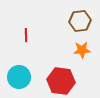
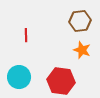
orange star: rotated 24 degrees clockwise
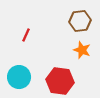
red line: rotated 24 degrees clockwise
red hexagon: moved 1 px left
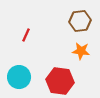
orange star: moved 1 px left, 1 px down; rotated 12 degrees counterclockwise
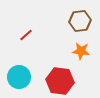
red line: rotated 24 degrees clockwise
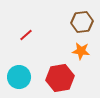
brown hexagon: moved 2 px right, 1 px down
red hexagon: moved 3 px up; rotated 16 degrees counterclockwise
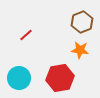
brown hexagon: rotated 15 degrees counterclockwise
orange star: moved 1 px left, 1 px up
cyan circle: moved 1 px down
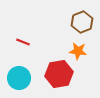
red line: moved 3 px left, 7 px down; rotated 64 degrees clockwise
orange star: moved 2 px left, 1 px down
red hexagon: moved 1 px left, 4 px up
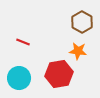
brown hexagon: rotated 10 degrees counterclockwise
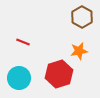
brown hexagon: moved 5 px up
orange star: moved 1 px right; rotated 18 degrees counterclockwise
red hexagon: rotated 8 degrees counterclockwise
